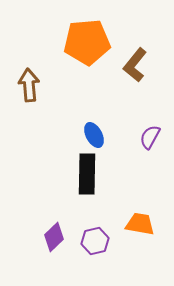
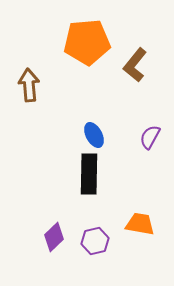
black rectangle: moved 2 px right
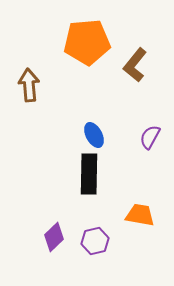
orange trapezoid: moved 9 px up
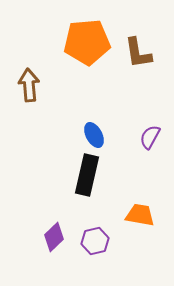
brown L-shape: moved 3 px right, 12 px up; rotated 48 degrees counterclockwise
black rectangle: moved 2 px left, 1 px down; rotated 12 degrees clockwise
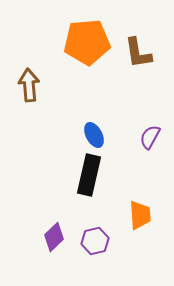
black rectangle: moved 2 px right
orange trapezoid: rotated 76 degrees clockwise
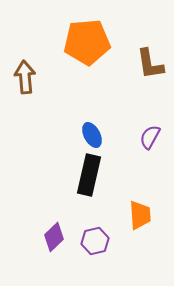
brown L-shape: moved 12 px right, 11 px down
brown arrow: moved 4 px left, 8 px up
blue ellipse: moved 2 px left
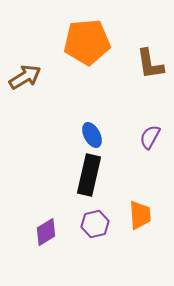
brown arrow: rotated 64 degrees clockwise
purple diamond: moved 8 px left, 5 px up; rotated 12 degrees clockwise
purple hexagon: moved 17 px up
